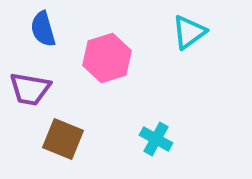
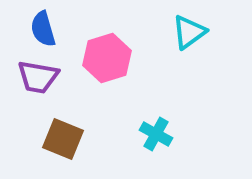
purple trapezoid: moved 8 px right, 12 px up
cyan cross: moved 5 px up
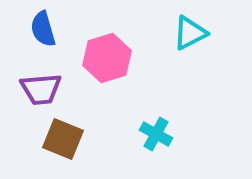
cyan triangle: moved 1 px right, 1 px down; rotated 9 degrees clockwise
purple trapezoid: moved 3 px right, 12 px down; rotated 15 degrees counterclockwise
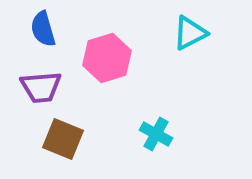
purple trapezoid: moved 2 px up
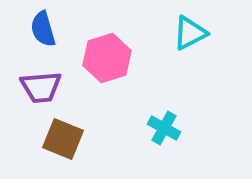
cyan cross: moved 8 px right, 6 px up
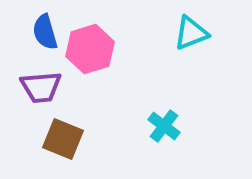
blue semicircle: moved 2 px right, 3 px down
cyan triangle: moved 1 px right; rotated 6 degrees clockwise
pink hexagon: moved 17 px left, 9 px up
cyan cross: moved 2 px up; rotated 8 degrees clockwise
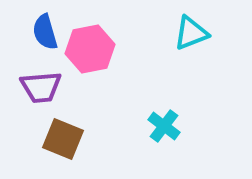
pink hexagon: rotated 6 degrees clockwise
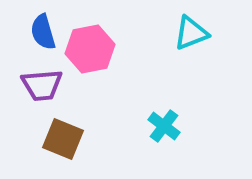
blue semicircle: moved 2 px left
purple trapezoid: moved 1 px right, 2 px up
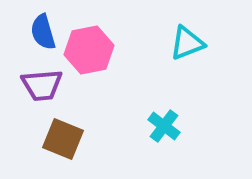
cyan triangle: moved 4 px left, 10 px down
pink hexagon: moved 1 px left, 1 px down
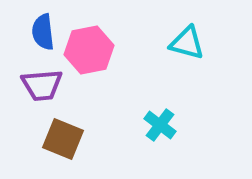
blue semicircle: rotated 9 degrees clockwise
cyan triangle: rotated 36 degrees clockwise
cyan cross: moved 4 px left, 1 px up
